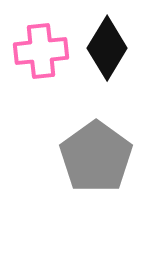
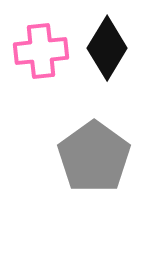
gray pentagon: moved 2 px left
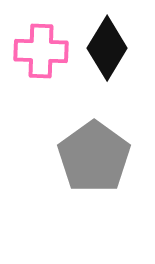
pink cross: rotated 8 degrees clockwise
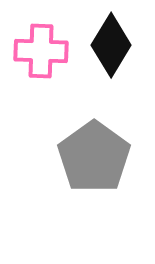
black diamond: moved 4 px right, 3 px up
